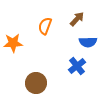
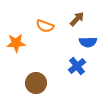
orange semicircle: rotated 90 degrees counterclockwise
orange star: moved 3 px right
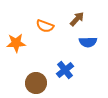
blue cross: moved 12 px left, 4 px down
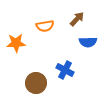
orange semicircle: rotated 30 degrees counterclockwise
blue cross: rotated 24 degrees counterclockwise
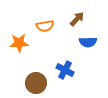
orange star: moved 3 px right
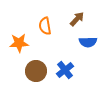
orange semicircle: rotated 90 degrees clockwise
blue cross: rotated 24 degrees clockwise
brown circle: moved 12 px up
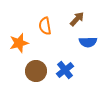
orange star: rotated 12 degrees counterclockwise
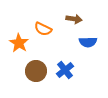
brown arrow: moved 3 px left; rotated 56 degrees clockwise
orange semicircle: moved 2 px left, 3 px down; rotated 54 degrees counterclockwise
orange star: rotated 24 degrees counterclockwise
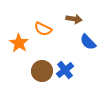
blue semicircle: rotated 48 degrees clockwise
brown circle: moved 6 px right
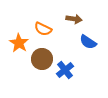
blue semicircle: rotated 12 degrees counterclockwise
brown circle: moved 12 px up
